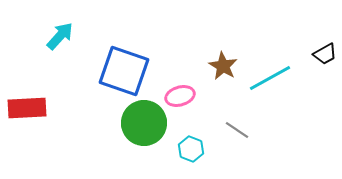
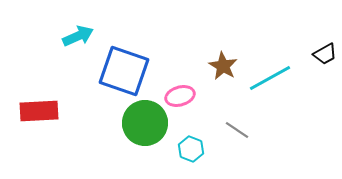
cyan arrow: moved 18 px right; rotated 24 degrees clockwise
red rectangle: moved 12 px right, 3 px down
green circle: moved 1 px right
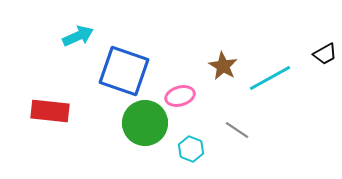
red rectangle: moved 11 px right; rotated 9 degrees clockwise
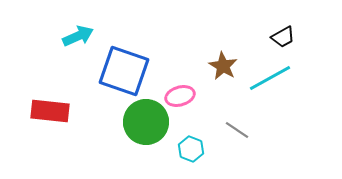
black trapezoid: moved 42 px left, 17 px up
green circle: moved 1 px right, 1 px up
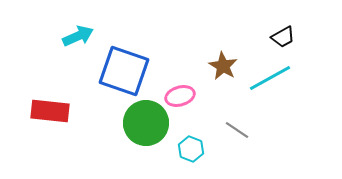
green circle: moved 1 px down
